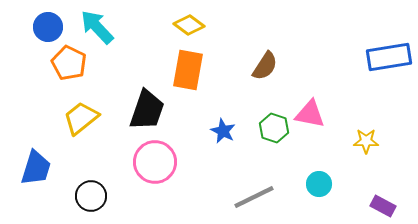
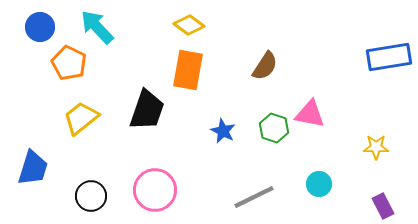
blue circle: moved 8 px left
yellow star: moved 10 px right, 6 px down
pink circle: moved 28 px down
blue trapezoid: moved 3 px left
purple rectangle: rotated 35 degrees clockwise
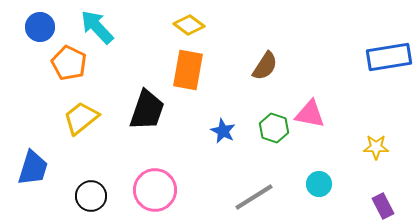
gray line: rotated 6 degrees counterclockwise
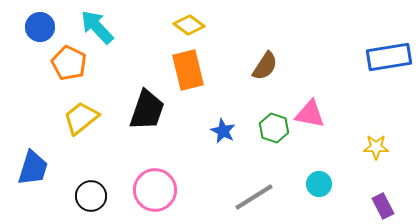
orange rectangle: rotated 24 degrees counterclockwise
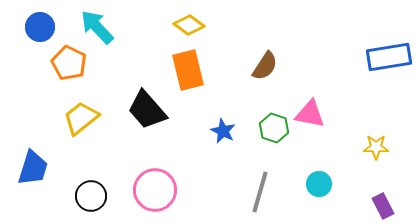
black trapezoid: rotated 120 degrees clockwise
gray line: moved 6 px right, 5 px up; rotated 42 degrees counterclockwise
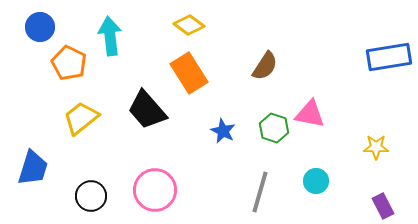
cyan arrow: moved 13 px right, 9 px down; rotated 36 degrees clockwise
orange rectangle: moved 1 px right, 3 px down; rotated 18 degrees counterclockwise
cyan circle: moved 3 px left, 3 px up
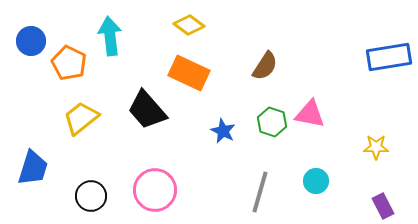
blue circle: moved 9 px left, 14 px down
orange rectangle: rotated 33 degrees counterclockwise
green hexagon: moved 2 px left, 6 px up
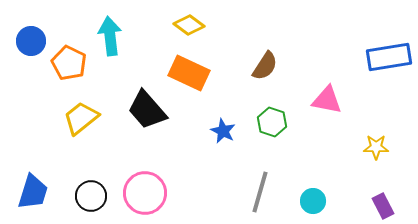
pink triangle: moved 17 px right, 14 px up
blue trapezoid: moved 24 px down
cyan circle: moved 3 px left, 20 px down
pink circle: moved 10 px left, 3 px down
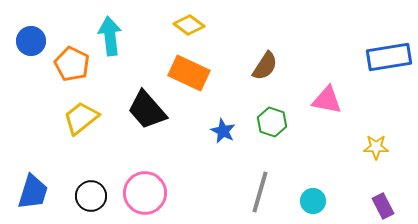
orange pentagon: moved 3 px right, 1 px down
